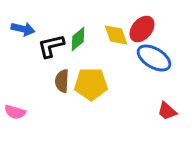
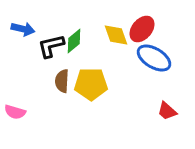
green diamond: moved 4 px left, 2 px down
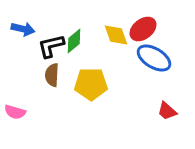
red ellipse: moved 1 px right; rotated 12 degrees clockwise
brown semicircle: moved 10 px left, 6 px up
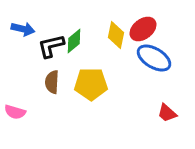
yellow diamond: rotated 32 degrees clockwise
brown semicircle: moved 7 px down
red trapezoid: moved 2 px down
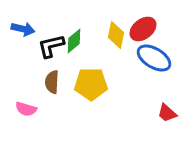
pink semicircle: moved 11 px right, 3 px up
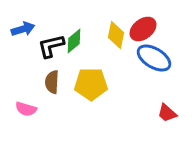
blue arrow: rotated 30 degrees counterclockwise
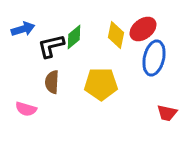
green diamond: moved 4 px up
blue ellipse: rotated 72 degrees clockwise
yellow pentagon: moved 10 px right
red trapezoid: rotated 30 degrees counterclockwise
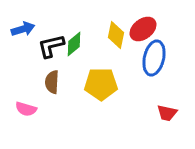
green diamond: moved 7 px down
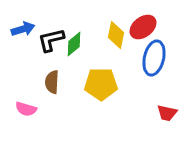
red ellipse: moved 2 px up
black L-shape: moved 6 px up
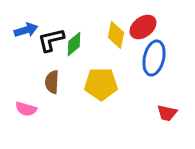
blue arrow: moved 3 px right, 1 px down
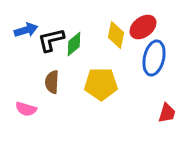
red trapezoid: rotated 85 degrees counterclockwise
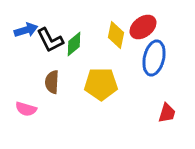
black L-shape: moved 1 px left; rotated 104 degrees counterclockwise
